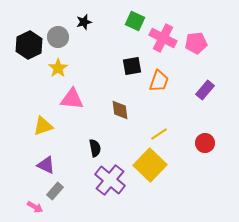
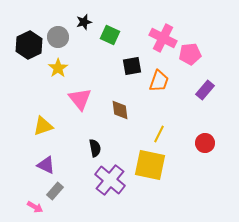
green square: moved 25 px left, 14 px down
pink pentagon: moved 6 px left, 11 px down
pink triangle: moved 8 px right; rotated 45 degrees clockwise
yellow line: rotated 30 degrees counterclockwise
yellow square: rotated 32 degrees counterclockwise
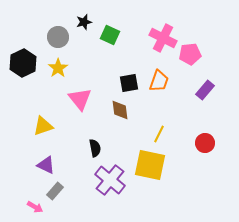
black hexagon: moved 6 px left, 18 px down
black square: moved 3 px left, 17 px down
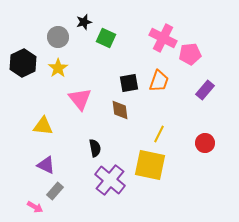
green square: moved 4 px left, 3 px down
yellow triangle: rotated 25 degrees clockwise
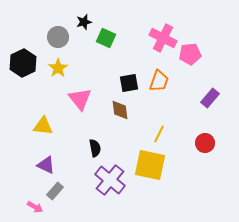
purple rectangle: moved 5 px right, 8 px down
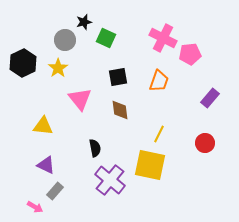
gray circle: moved 7 px right, 3 px down
black square: moved 11 px left, 6 px up
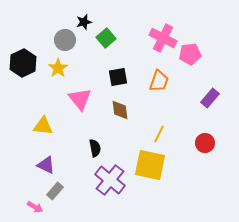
green square: rotated 24 degrees clockwise
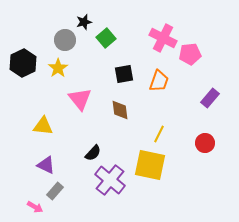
black square: moved 6 px right, 3 px up
black semicircle: moved 2 px left, 5 px down; rotated 54 degrees clockwise
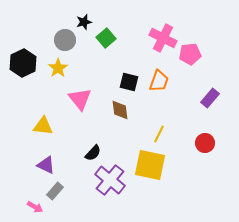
black square: moved 5 px right, 8 px down; rotated 24 degrees clockwise
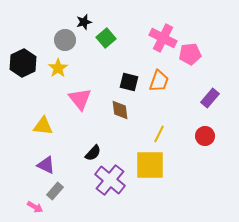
red circle: moved 7 px up
yellow square: rotated 12 degrees counterclockwise
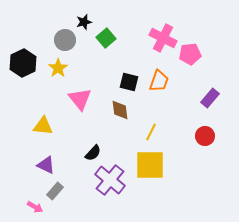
yellow line: moved 8 px left, 2 px up
